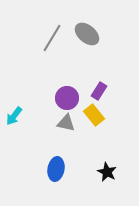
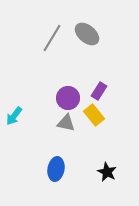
purple circle: moved 1 px right
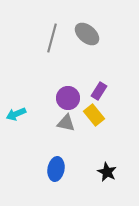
gray line: rotated 16 degrees counterclockwise
cyan arrow: moved 2 px right, 2 px up; rotated 30 degrees clockwise
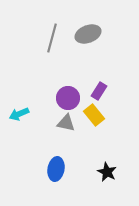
gray ellipse: moved 1 px right; rotated 60 degrees counterclockwise
cyan arrow: moved 3 px right
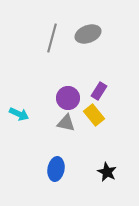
cyan arrow: rotated 132 degrees counterclockwise
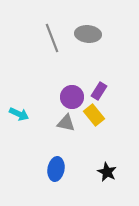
gray ellipse: rotated 25 degrees clockwise
gray line: rotated 36 degrees counterclockwise
purple circle: moved 4 px right, 1 px up
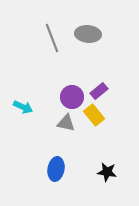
purple rectangle: rotated 18 degrees clockwise
cyan arrow: moved 4 px right, 7 px up
black star: rotated 18 degrees counterclockwise
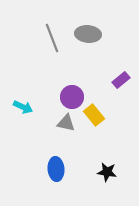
purple rectangle: moved 22 px right, 11 px up
blue ellipse: rotated 15 degrees counterclockwise
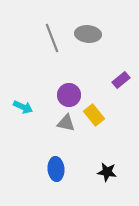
purple circle: moved 3 px left, 2 px up
